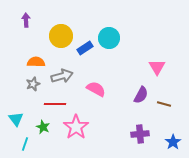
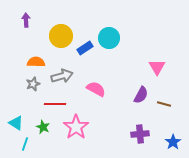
cyan triangle: moved 4 px down; rotated 21 degrees counterclockwise
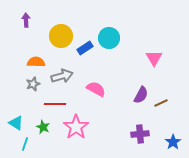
pink triangle: moved 3 px left, 9 px up
brown line: moved 3 px left, 1 px up; rotated 40 degrees counterclockwise
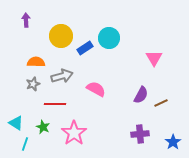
pink star: moved 2 px left, 6 px down
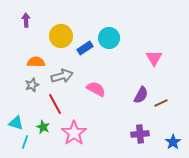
gray star: moved 1 px left, 1 px down
red line: rotated 60 degrees clockwise
cyan triangle: rotated 14 degrees counterclockwise
cyan line: moved 2 px up
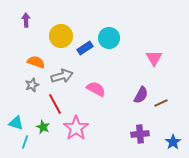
orange semicircle: rotated 18 degrees clockwise
pink star: moved 2 px right, 5 px up
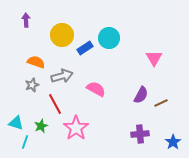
yellow circle: moved 1 px right, 1 px up
green star: moved 2 px left, 1 px up; rotated 24 degrees clockwise
